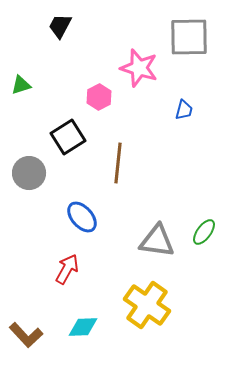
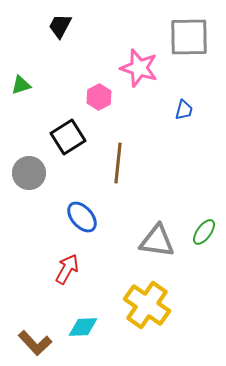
brown L-shape: moved 9 px right, 8 px down
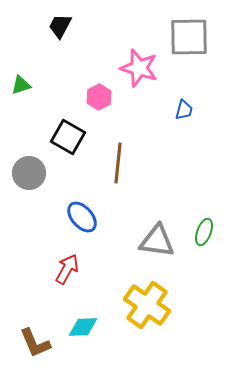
black square: rotated 28 degrees counterclockwise
green ellipse: rotated 16 degrees counterclockwise
brown L-shape: rotated 20 degrees clockwise
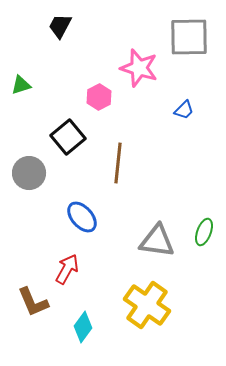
blue trapezoid: rotated 30 degrees clockwise
black square: rotated 20 degrees clockwise
cyan diamond: rotated 52 degrees counterclockwise
brown L-shape: moved 2 px left, 41 px up
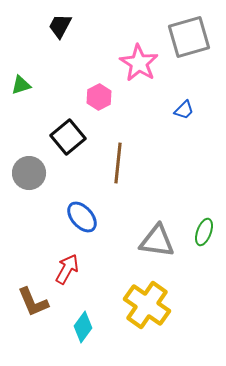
gray square: rotated 15 degrees counterclockwise
pink star: moved 5 px up; rotated 15 degrees clockwise
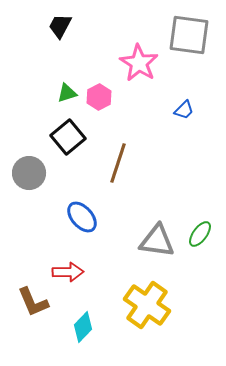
gray square: moved 2 px up; rotated 24 degrees clockwise
green triangle: moved 46 px right, 8 px down
brown line: rotated 12 degrees clockwise
green ellipse: moved 4 px left, 2 px down; rotated 16 degrees clockwise
red arrow: moved 1 px right, 3 px down; rotated 60 degrees clockwise
cyan diamond: rotated 8 degrees clockwise
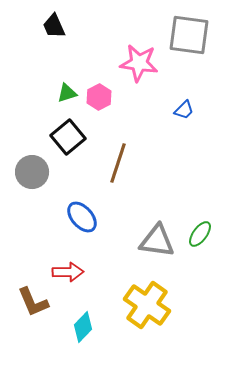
black trapezoid: moved 6 px left; rotated 52 degrees counterclockwise
pink star: rotated 24 degrees counterclockwise
gray circle: moved 3 px right, 1 px up
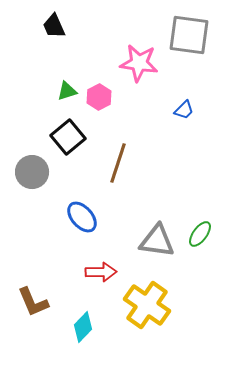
green triangle: moved 2 px up
red arrow: moved 33 px right
